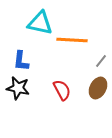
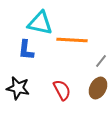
blue L-shape: moved 5 px right, 11 px up
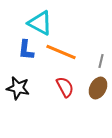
cyan triangle: rotated 16 degrees clockwise
orange line: moved 11 px left, 12 px down; rotated 20 degrees clockwise
gray line: rotated 24 degrees counterclockwise
red semicircle: moved 3 px right, 3 px up
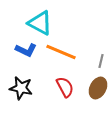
blue L-shape: rotated 70 degrees counterclockwise
black star: moved 3 px right
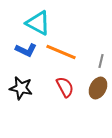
cyan triangle: moved 2 px left
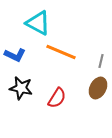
blue L-shape: moved 11 px left, 5 px down
red semicircle: moved 8 px left, 11 px down; rotated 60 degrees clockwise
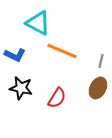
orange line: moved 1 px right, 1 px up
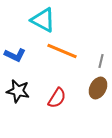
cyan triangle: moved 5 px right, 3 px up
black star: moved 3 px left, 3 px down
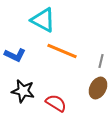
black star: moved 5 px right
red semicircle: moved 1 px left, 5 px down; rotated 90 degrees counterclockwise
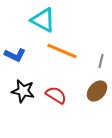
brown ellipse: moved 1 px left, 3 px down; rotated 15 degrees clockwise
red semicircle: moved 8 px up
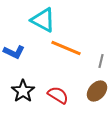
orange line: moved 4 px right, 3 px up
blue L-shape: moved 1 px left, 3 px up
black star: rotated 25 degrees clockwise
red semicircle: moved 2 px right
